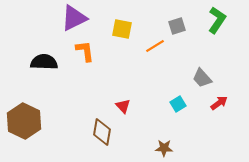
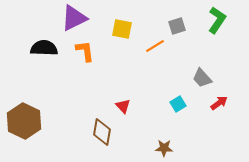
black semicircle: moved 14 px up
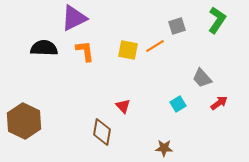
yellow square: moved 6 px right, 21 px down
